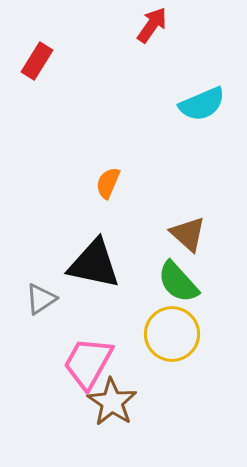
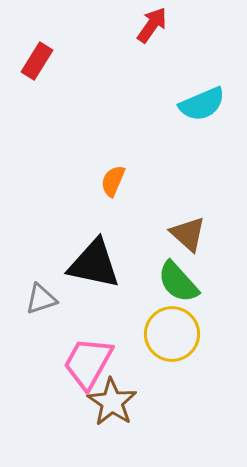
orange semicircle: moved 5 px right, 2 px up
gray triangle: rotated 16 degrees clockwise
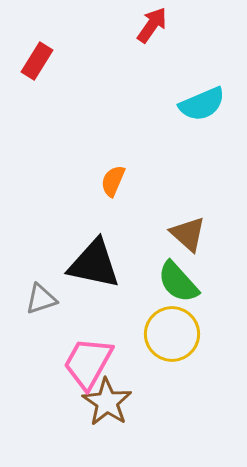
brown star: moved 5 px left
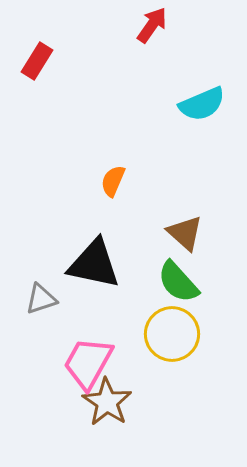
brown triangle: moved 3 px left, 1 px up
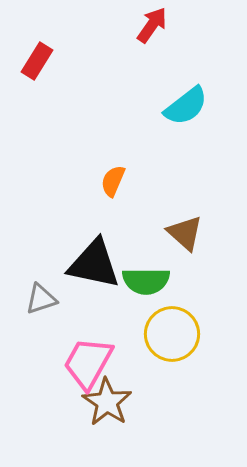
cyan semicircle: moved 16 px left, 2 px down; rotated 15 degrees counterclockwise
green semicircle: moved 32 px left, 1 px up; rotated 48 degrees counterclockwise
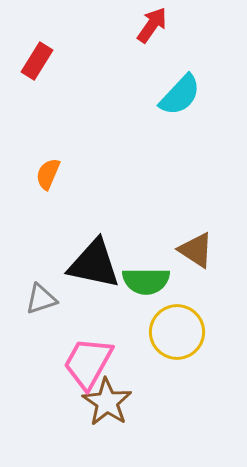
cyan semicircle: moved 6 px left, 11 px up; rotated 9 degrees counterclockwise
orange semicircle: moved 65 px left, 7 px up
brown triangle: moved 11 px right, 17 px down; rotated 9 degrees counterclockwise
yellow circle: moved 5 px right, 2 px up
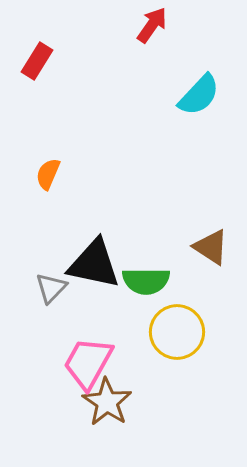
cyan semicircle: moved 19 px right
brown triangle: moved 15 px right, 3 px up
gray triangle: moved 10 px right, 11 px up; rotated 28 degrees counterclockwise
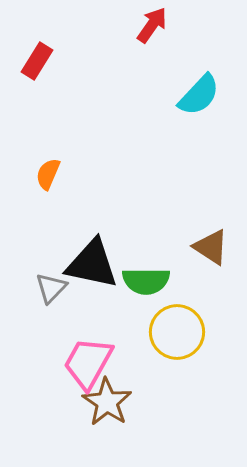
black triangle: moved 2 px left
